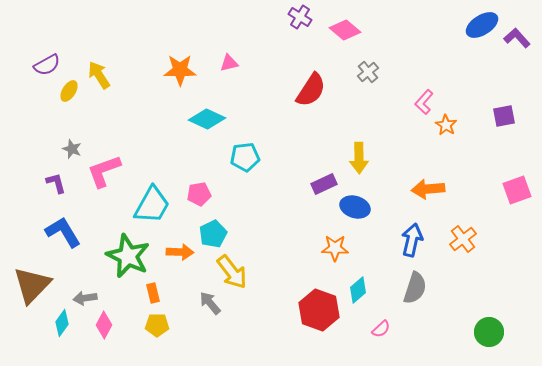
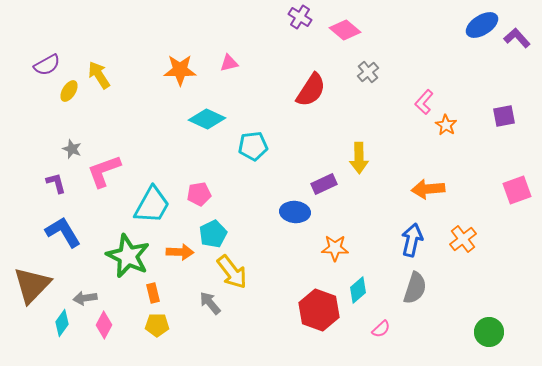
cyan pentagon at (245, 157): moved 8 px right, 11 px up
blue ellipse at (355, 207): moved 60 px left, 5 px down; rotated 12 degrees counterclockwise
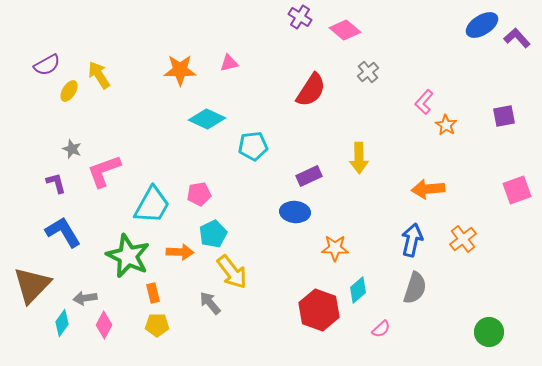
purple rectangle at (324, 184): moved 15 px left, 8 px up
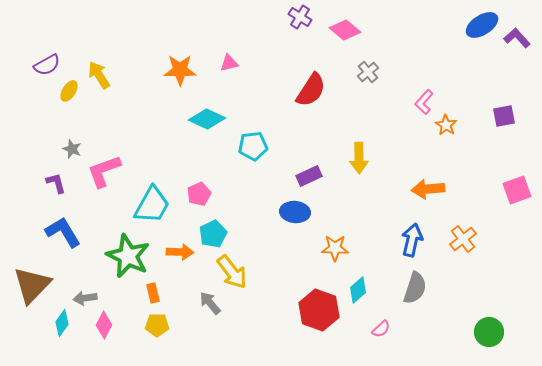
pink pentagon at (199, 194): rotated 15 degrees counterclockwise
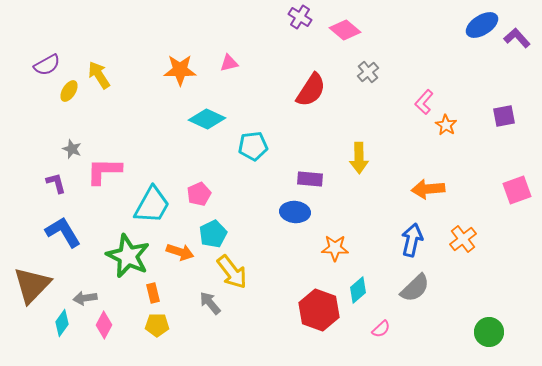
pink L-shape at (104, 171): rotated 21 degrees clockwise
purple rectangle at (309, 176): moved 1 px right, 3 px down; rotated 30 degrees clockwise
orange arrow at (180, 252): rotated 16 degrees clockwise
gray semicircle at (415, 288): rotated 28 degrees clockwise
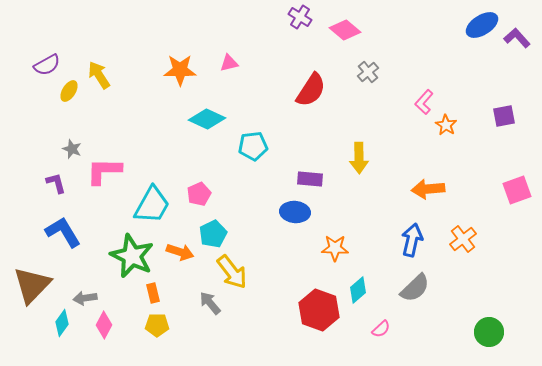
green star at (128, 256): moved 4 px right
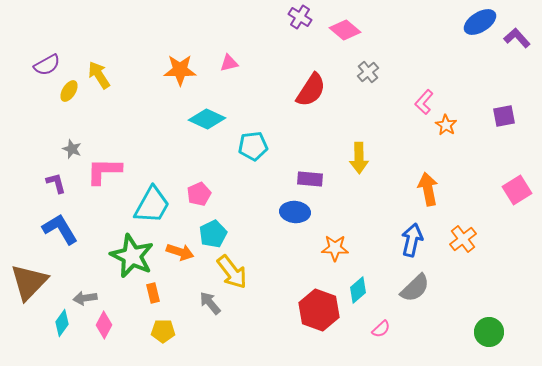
blue ellipse at (482, 25): moved 2 px left, 3 px up
orange arrow at (428, 189): rotated 84 degrees clockwise
pink square at (517, 190): rotated 12 degrees counterclockwise
blue L-shape at (63, 232): moved 3 px left, 3 px up
brown triangle at (32, 285): moved 3 px left, 3 px up
yellow pentagon at (157, 325): moved 6 px right, 6 px down
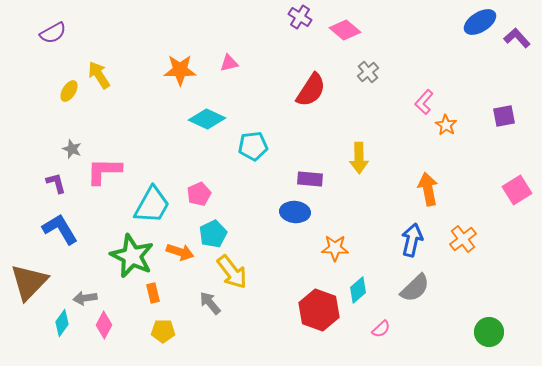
purple semicircle at (47, 65): moved 6 px right, 32 px up
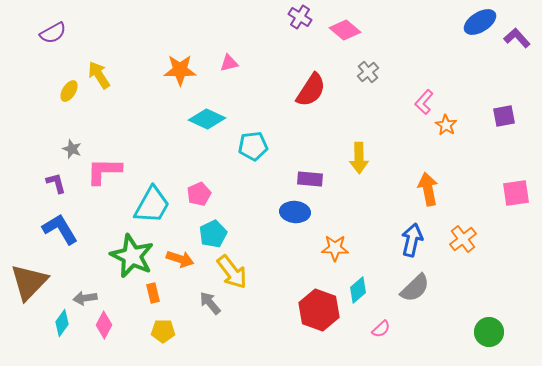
pink square at (517, 190): moved 1 px left, 3 px down; rotated 24 degrees clockwise
orange arrow at (180, 252): moved 7 px down
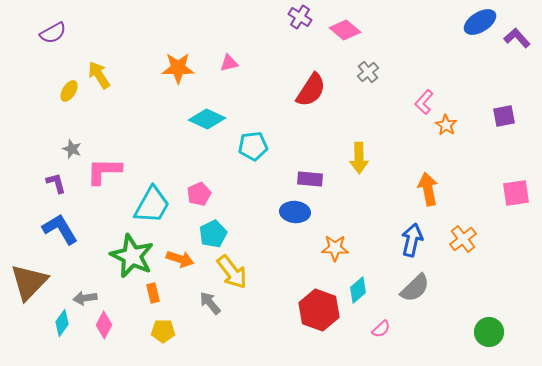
orange star at (180, 70): moved 2 px left, 2 px up
